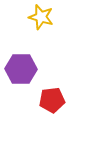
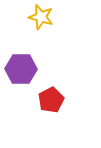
red pentagon: moved 1 px left; rotated 20 degrees counterclockwise
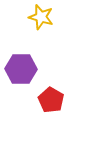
red pentagon: rotated 15 degrees counterclockwise
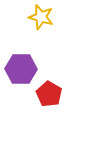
red pentagon: moved 2 px left, 6 px up
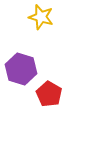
purple hexagon: rotated 16 degrees clockwise
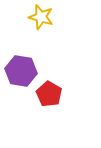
purple hexagon: moved 2 px down; rotated 8 degrees counterclockwise
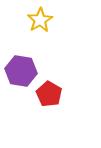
yellow star: moved 1 px left, 3 px down; rotated 25 degrees clockwise
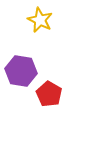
yellow star: rotated 15 degrees counterclockwise
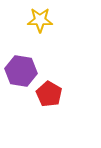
yellow star: rotated 25 degrees counterclockwise
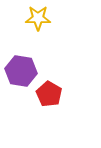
yellow star: moved 2 px left, 2 px up
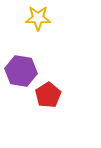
red pentagon: moved 1 px left, 1 px down; rotated 10 degrees clockwise
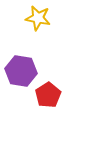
yellow star: rotated 10 degrees clockwise
